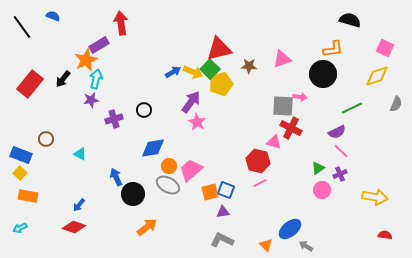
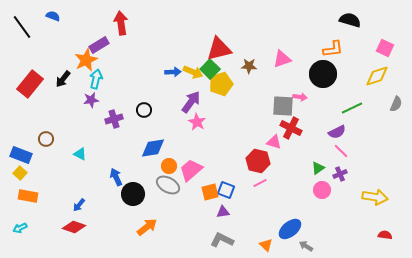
blue arrow at (173, 72): rotated 28 degrees clockwise
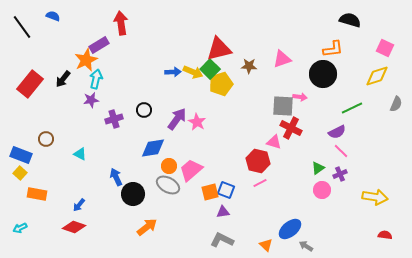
purple arrow at (191, 102): moved 14 px left, 17 px down
orange rectangle at (28, 196): moved 9 px right, 2 px up
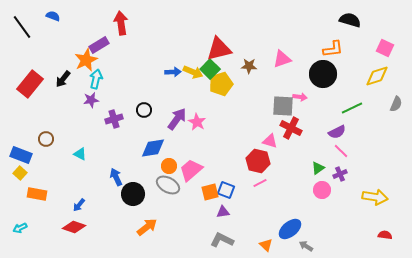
pink triangle at (274, 142): moved 4 px left, 1 px up
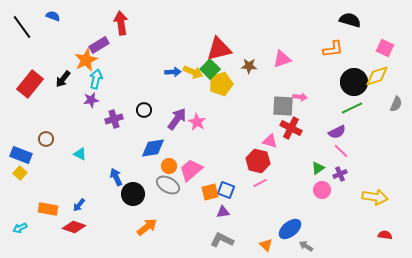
black circle at (323, 74): moved 31 px right, 8 px down
orange rectangle at (37, 194): moved 11 px right, 15 px down
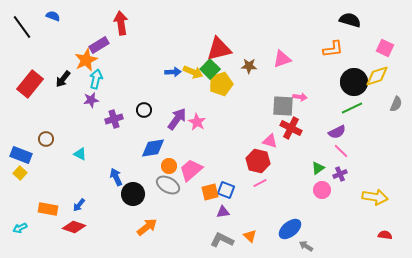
orange triangle at (266, 245): moved 16 px left, 9 px up
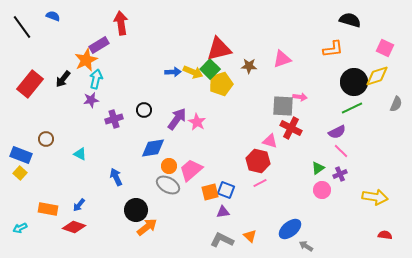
black circle at (133, 194): moved 3 px right, 16 px down
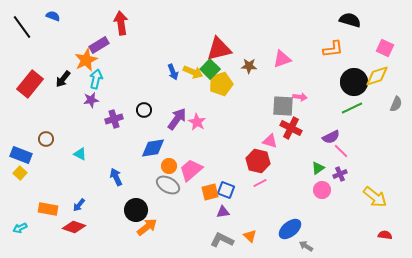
blue arrow at (173, 72): rotated 70 degrees clockwise
purple semicircle at (337, 132): moved 6 px left, 5 px down
yellow arrow at (375, 197): rotated 30 degrees clockwise
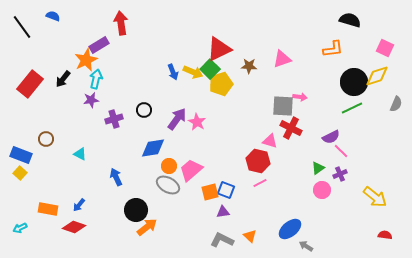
red triangle at (219, 49): rotated 12 degrees counterclockwise
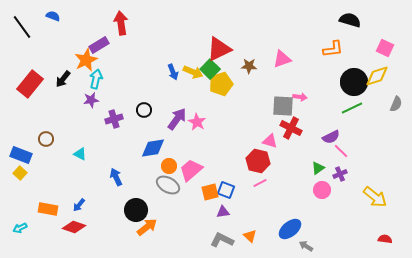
red semicircle at (385, 235): moved 4 px down
